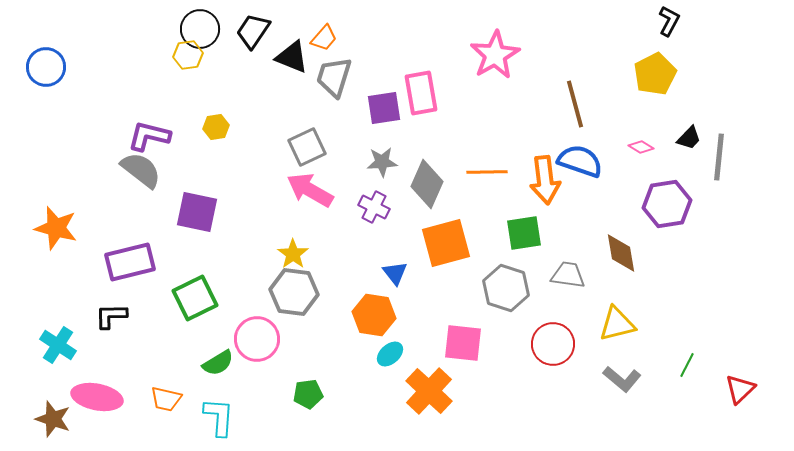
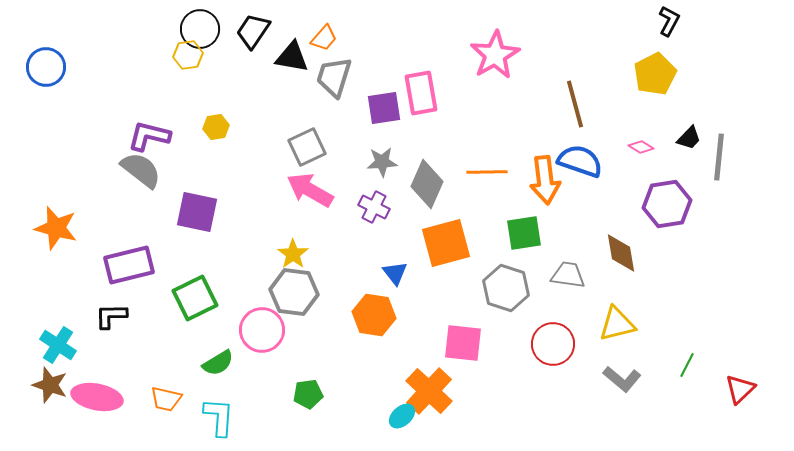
black triangle at (292, 57): rotated 12 degrees counterclockwise
purple rectangle at (130, 262): moved 1 px left, 3 px down
pink circle at (257, 339): moved 5 px right, 9 px up
cyan ellipse at (390, 354): moved 12 px right, 62 px down
brown star at (53, 419): moved 3 px left, 34 px up
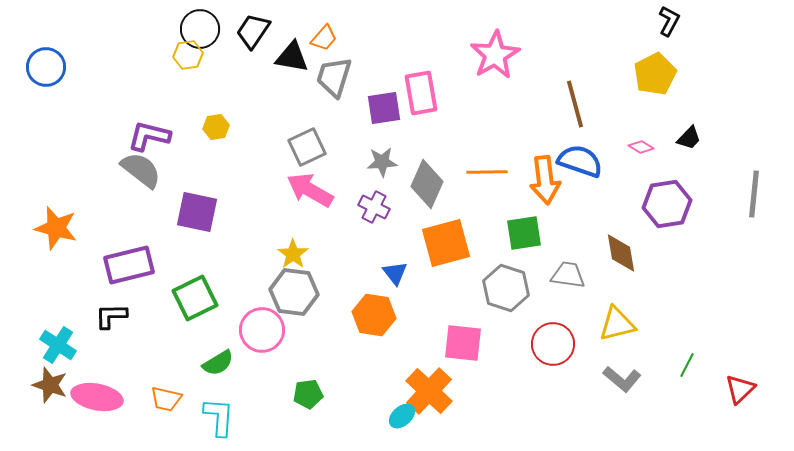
gray line at (719, 157): moved 35 px right, 37 px down
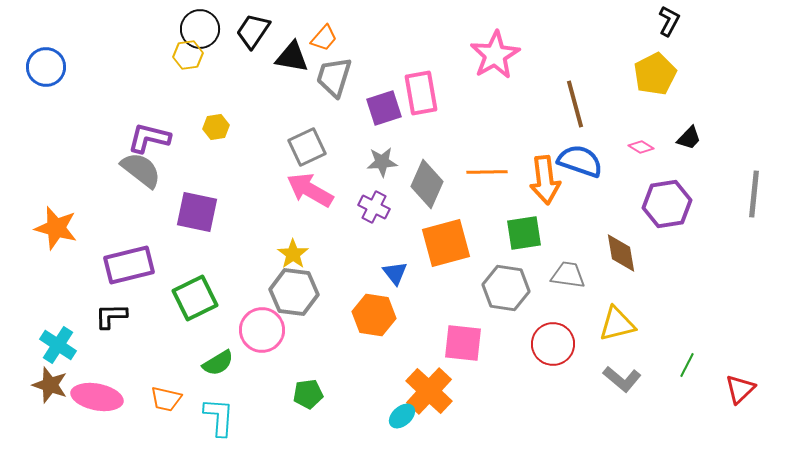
purple square at (384, 108): rotated 9 degrees counterclockwise
purple L-shape at (149, 136): moved 2 px down
gray hexagon at (506, 288): rotated 9 degrees counterclockwise
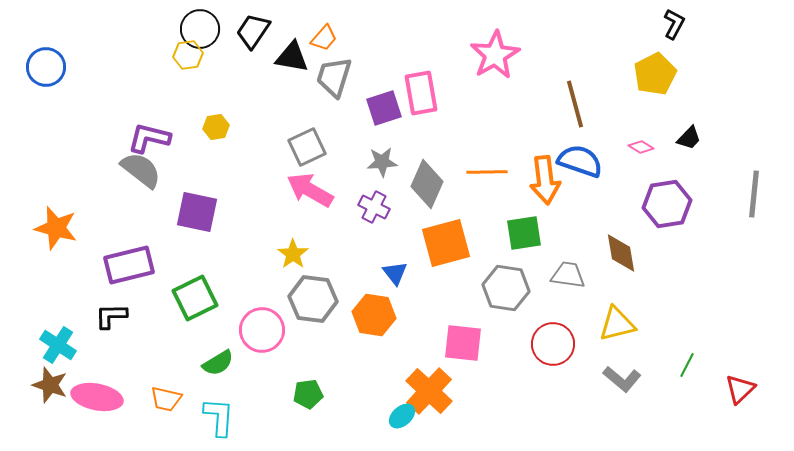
black L-shape at (669, 21): moved 5 px right, 3 px down
gray hexagon at (294, 292): moved 19 px right, 7 px down
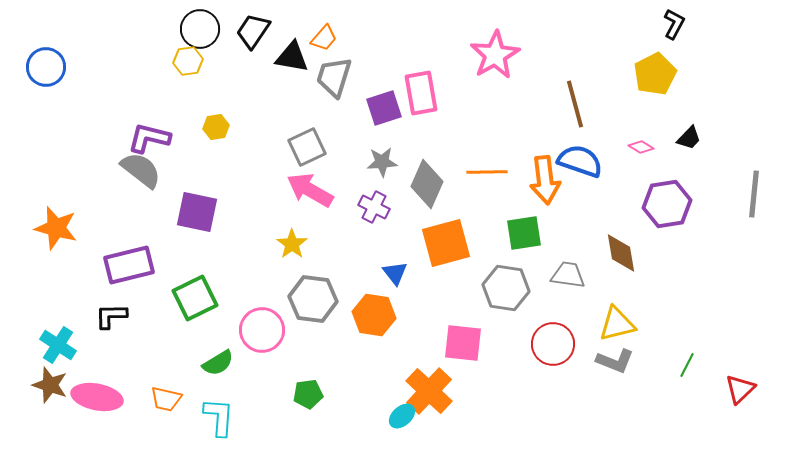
yellow hexagon at (188, 55): moved 6 px down
yellow star at (293, 254): moved 1 px left, 10 px up
gray L-shape at (622, 379): moved 7 px left, 18 px up; rotated 18 degrees counterclockwise
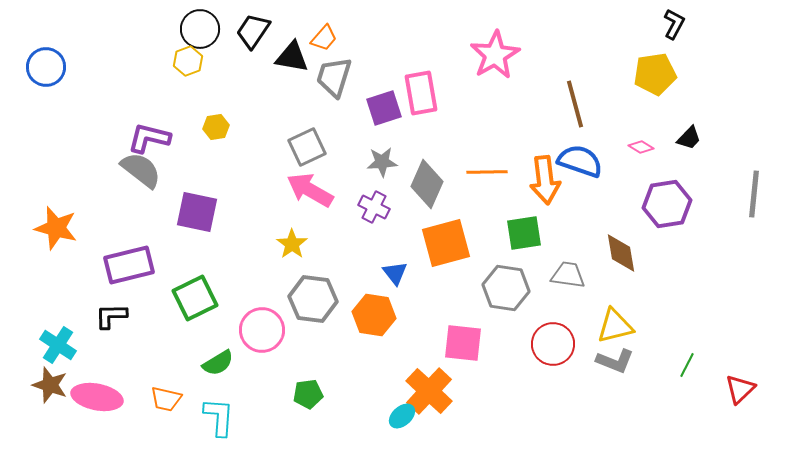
yellow hexagon at (188, 61): rotated 12 degrees counterclockwise
yellow pentagon at (655, 74): rotated 18 degrees clockwise
yellow triangle at (617, 324): moved 2 px left, 2 px down
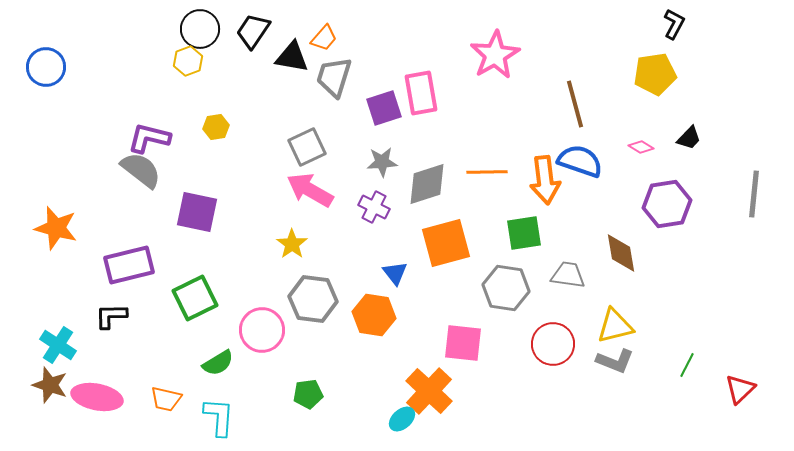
gray diamond at (427, 184): rotated 48 degrees clockwise
cyan ellipse at (402, 416): moved 3 px down
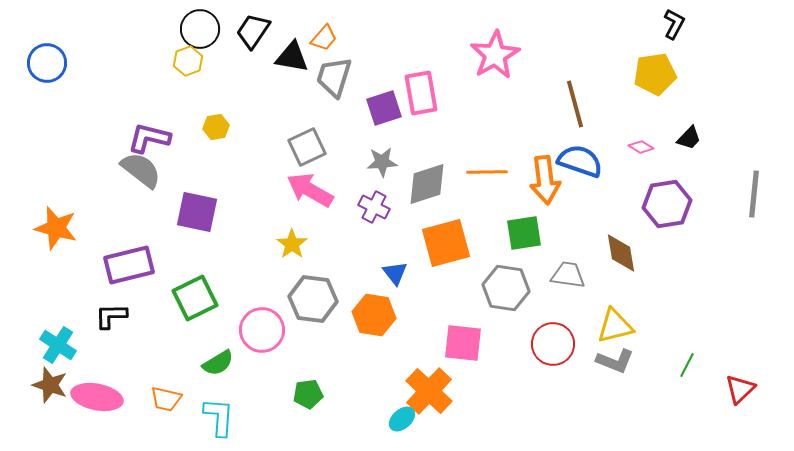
blue circle at (46, 67): moved 1 px right, 4 px up
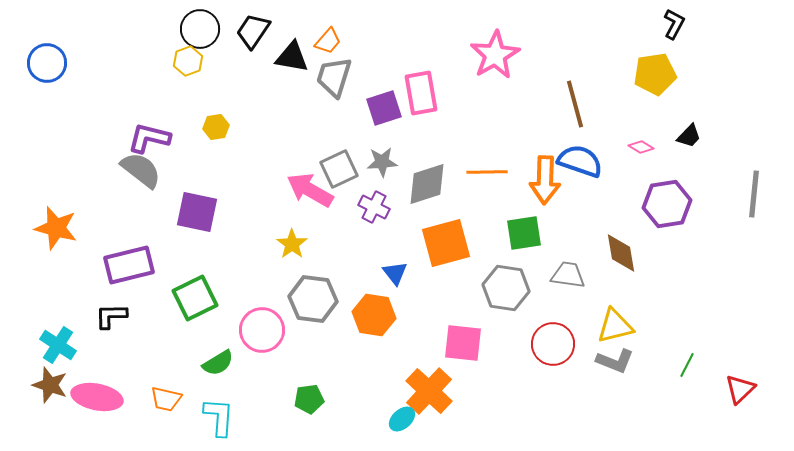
orange trapezoid at (324, 38): moved 4 px right, 3 px down
black trapezoid at (689, 138): moved 2 px up
gray square at (307, 147): moved 32 px right, 22 px down
orange arrow at (545, 180): rotated 9 degrees clockwise
green pentagon at (308, 394): moved 1 px right, 5 px down
